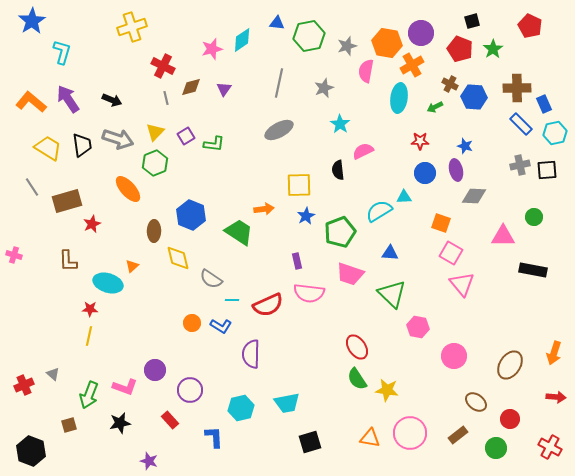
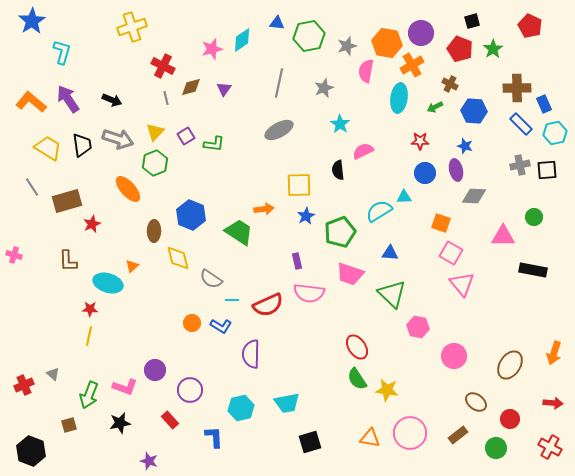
blue hexagon at (474, 97): moved 14 px down
red arrow at (556, 397): moved 3 px left, 6 px down
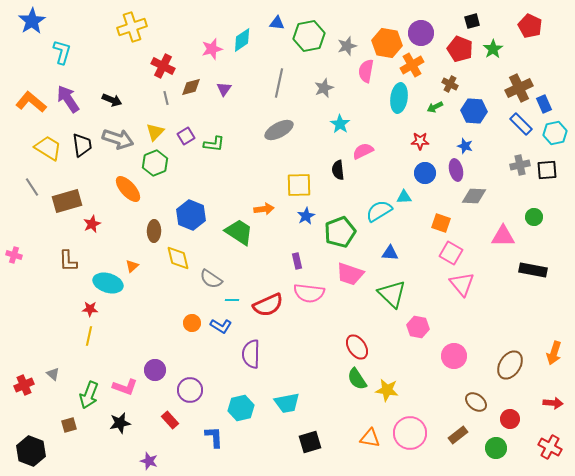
brown cross at (517, 88): moved 2 px right; rotated 24 degrees counterclockwise
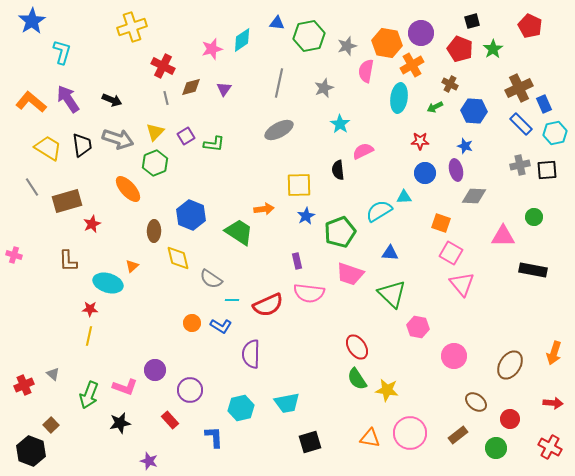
brown square at (69, 425): moved 18 px left; rotated 28 degrees counterclockwise
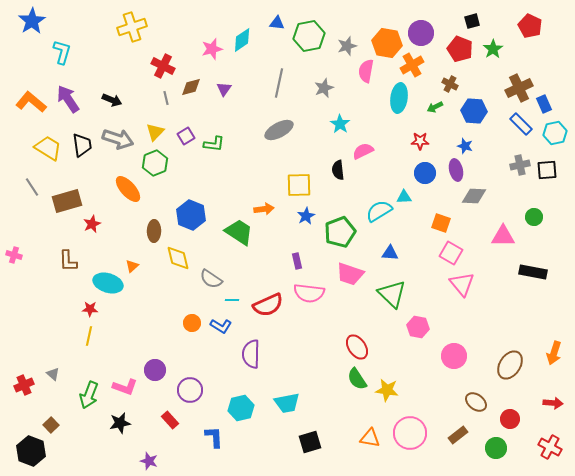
black rectangle at (533, 270): moved 2 px down
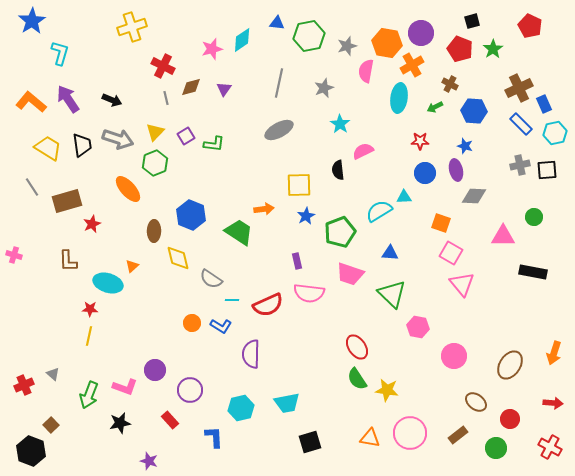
cyan L-shape at (62, 52): moved 2 px left, 1 px down
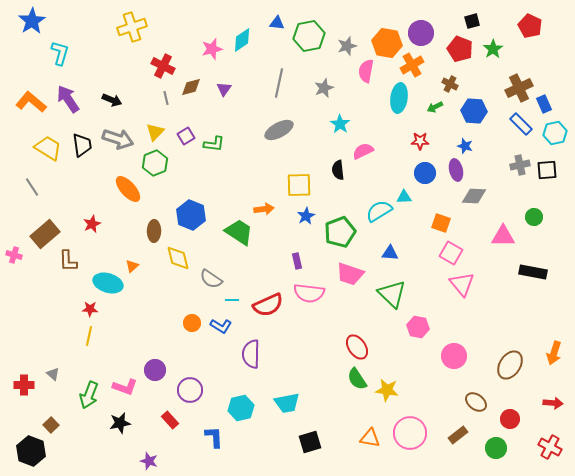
brown rectangle at (67, 201): moved 22 px left, 33 px down; rotated 24 degrees counterclockwise
red cross at (24, 385): rotated 24 degrees clockwise
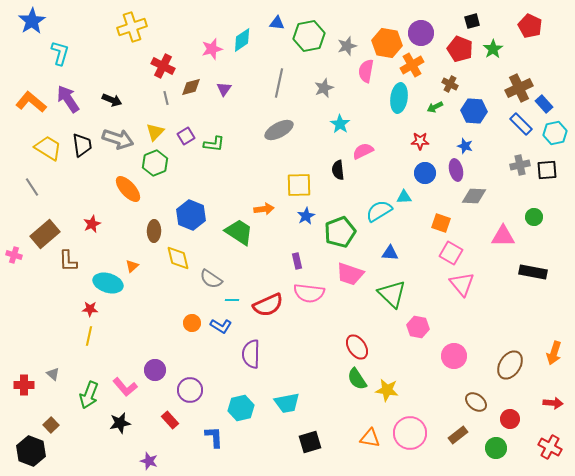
blue rectangle at (544, 104): rotated 18 degrees counterclockwise
pink L-shape at (125, 387): rotated 30 degrees clockwise
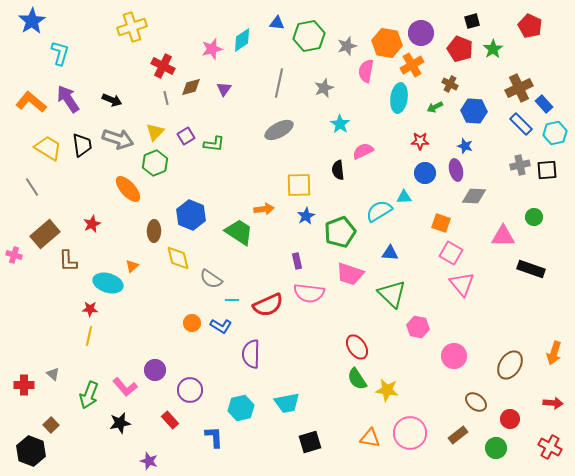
black rectangle at (533, 272): moved 2 px left, 3 px up; rotated 8 degrees clockwise
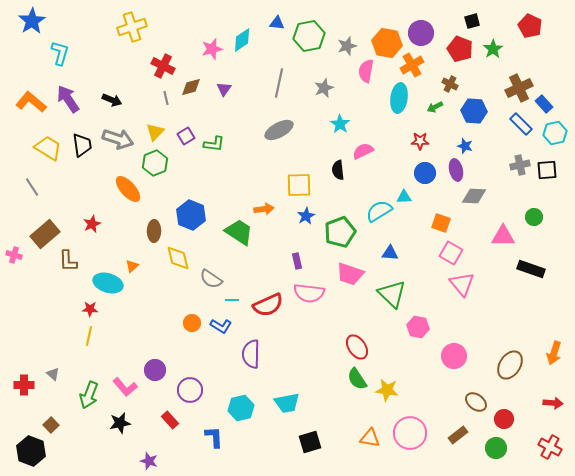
red circle at (510, 419): moved 6 px left
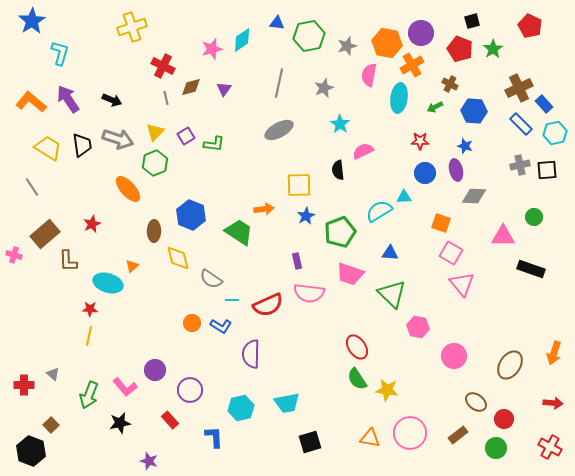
pink semicircle at (366, 71): moved 3 px right, 4 px down
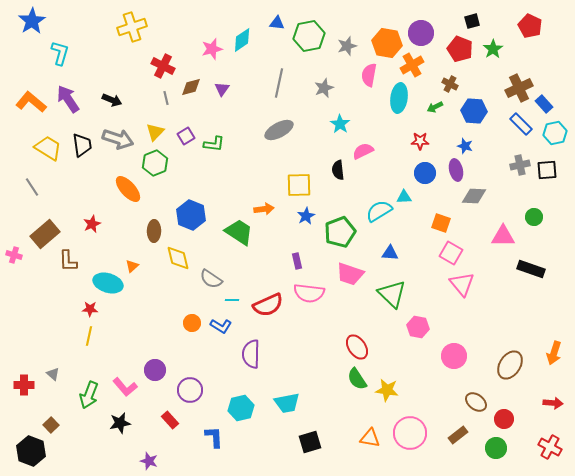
purple triangle at (224, 89): moved 2 px left
